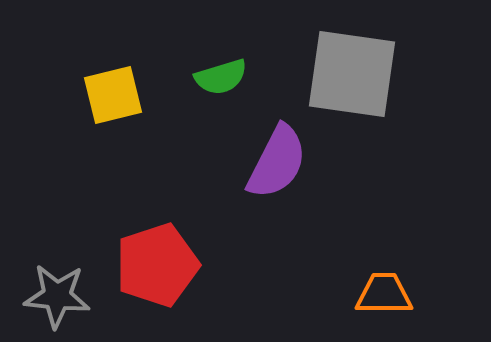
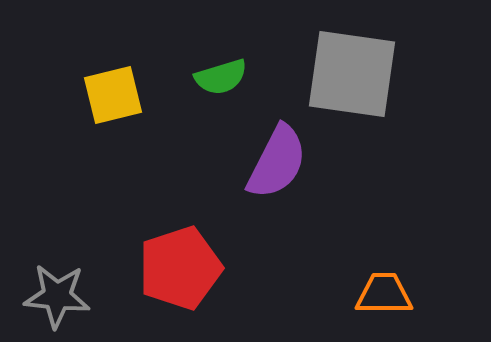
red pentagon: moved 23 px right, 3 px down
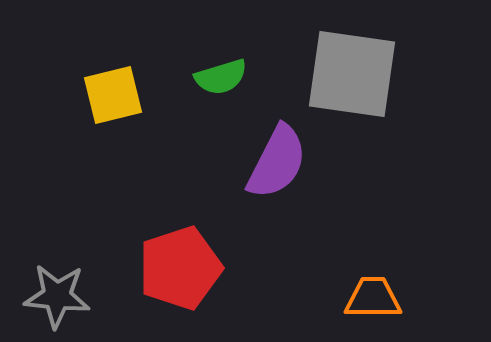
orange trapezoid: moved 11 px left, 4 px down
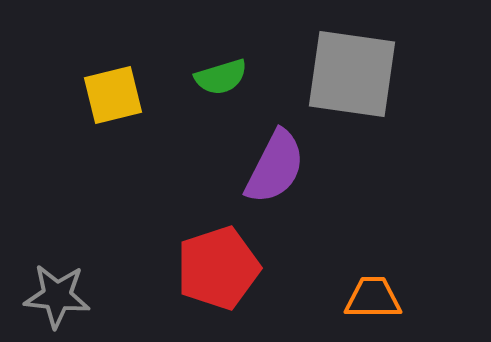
purple semicircle: moved 2 px left, 5 px down
red pentagon: moved 38 px right
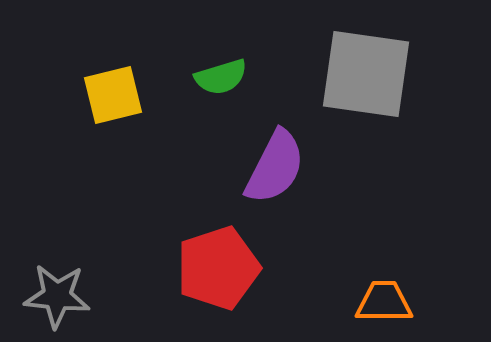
gray square: moved 14 px right
orange trapezoid: moved 11 px right, 4 px down
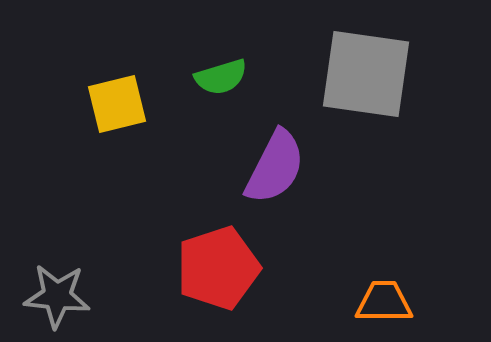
yellow square: moved 4 px right, 9 px down
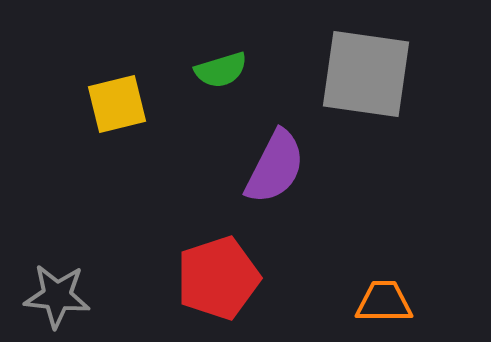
green semicircle: moved 7 px up
red pentagon: moved 10 px down
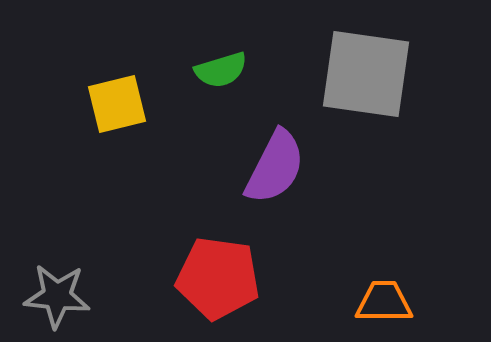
red pentagon: rotated 26 degrees clockwise
